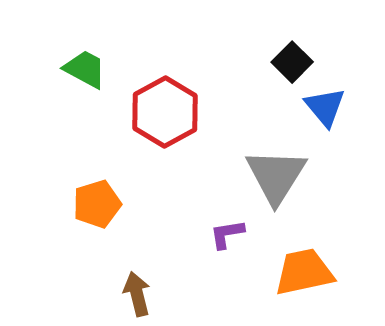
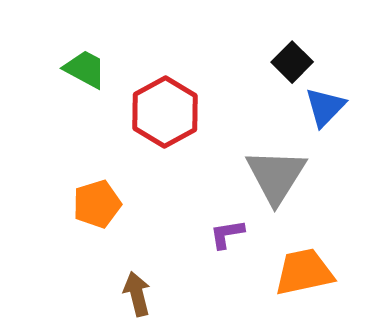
blue triangle: rotated 24 degrees clockwise
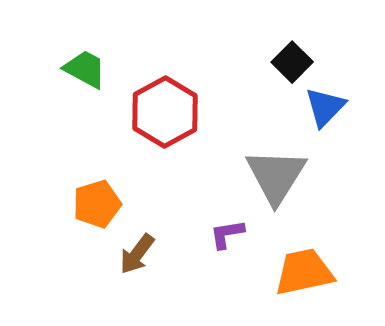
brown arrow: moved 40 px up; rotated 129 degrees counterclockwise
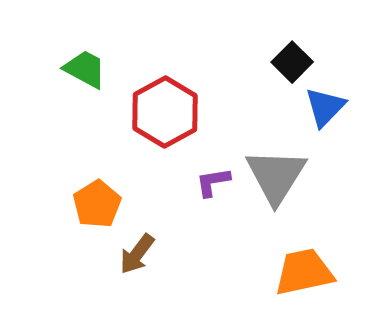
orange pentagon: rotated 15 degrees counterclockwise
purple L-shape: moved 14 px left, 52 px up
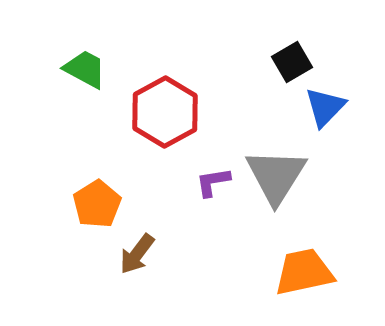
black square: rotated 15 degrees clockwise
